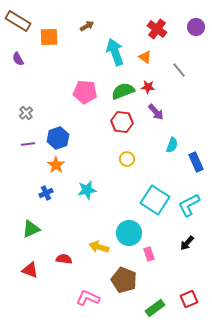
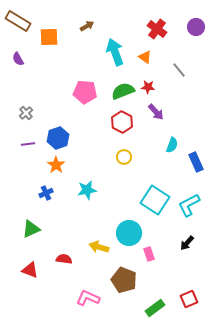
red hexagon: rotated 20 degrees clockwise
yellow circle: moved 3 px left, 2 px up
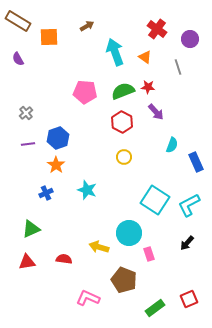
purple circle: moved 6 px left, 12 px down
gray line: moved 1 px left, 3 px up; rotated 21 degrees clockwise
cyan star: rotated 30 degrees clockwise
red triangle: moved 3 px left, 8 px up; rotated 30 degrees counterclockwise
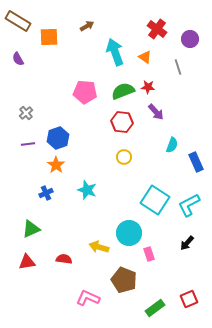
red hexagon: rotated 20 degrees counterclockwise
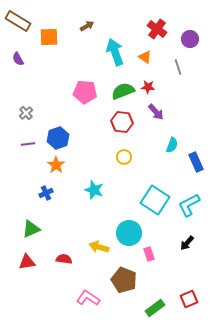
cyan star: moved 7 px right
pink L-shape: rotated 10 degrees clockwise
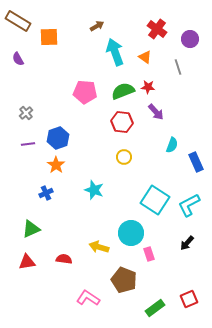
brown arrow: moved 10 px right
cyan circle: moved 2 px right
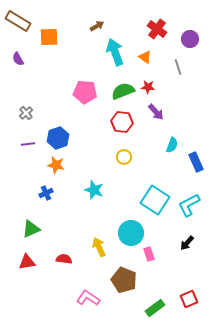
orange star: rotated 24 degrees counterclockwise
yellow arrow: rotated 48 degrees clockwise
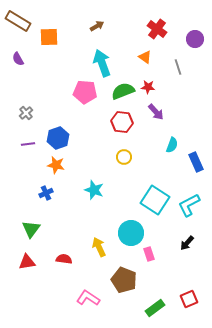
purple circle: moved 5 px right
cyan arrow: moved 13 px left, 11 px down
green triangle: rotated 30 degrees counterclockwise
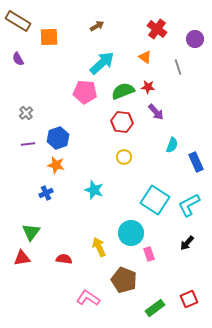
cyan arrow: rotated 68 degrees clockwise
green triangle: moved 3 px down
red triangle: moved 5 px left, 4 px up
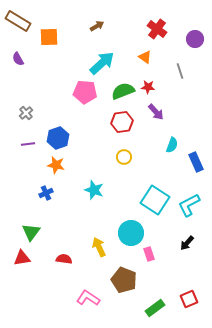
gray line: moved 2 px right, 4 px down
red hexagon: rotated 15 degrees counterclockwise
